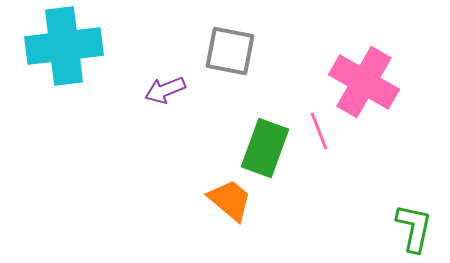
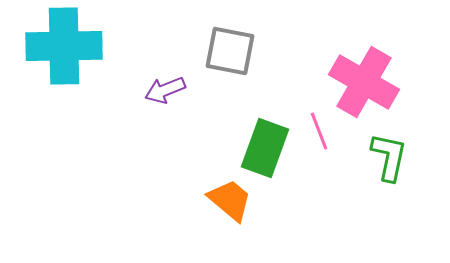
cyan cross: rotated 6 degrees clockwise
green L-shape: moved 25 px left, 71 px up
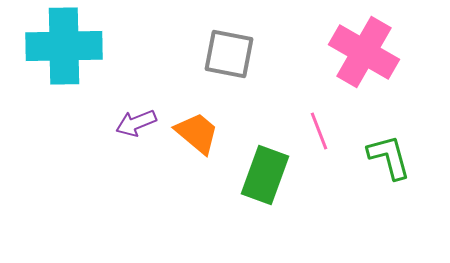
gray square: moved 1 px left, 3 px down
pink cross: moved 30 px up
purple arrow: moved 29 px left, 33 px down
green rectangle: moved 27 px down
green L-shape: rotated 27 degrees counterclockwise
orange trapezoid: moved 33 px left, 67 px up
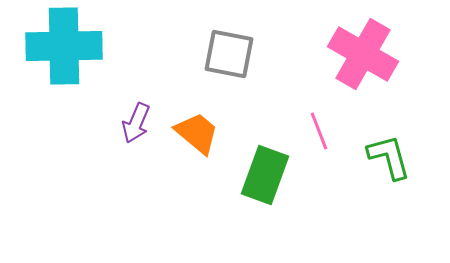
pink cross: moved 1 px left, 2 px down
purple arrow: rotated 45 degrees counterclockwise
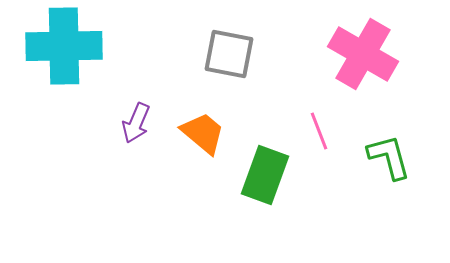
orange trapezoid: moved 6 px right
